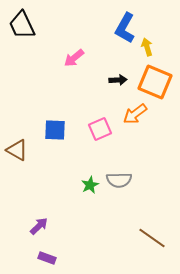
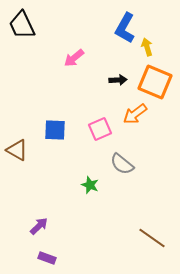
gray semicircle: moved 3 px right, 16 px up; rotated 40 degrees clockwise
green star: rotated 24 degrees counterclockwise
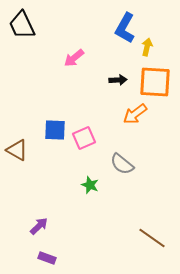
yellow arrow: rotated 30 degrees clockwise
orange square: rotated 20 degrees counterclockwise
pink square: moved 16 px left, 9 px down
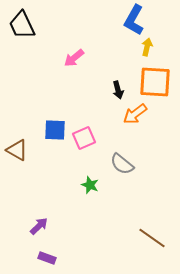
blue L-shape: moved 9 px right, 8 px up
black arrow: moved 10 px down; rotated 78 degrees clockwise
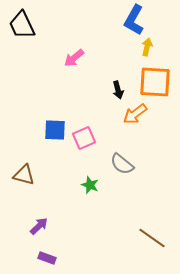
brown triangle: moved 7 px right, 25 px down; rotated 15 degrees counterclockwise
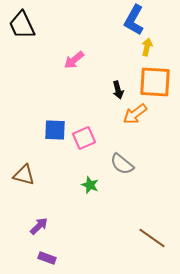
pink arrow: moved 2 px down
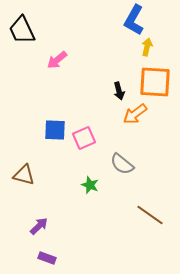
black trapezoid: moved 5 px down
pink arrow: moved 17 px left
black arrow: moved 1 px right, 1 px down
brown line: moved 2 px left, 23 px up
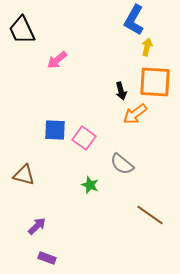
black arrow: moved 2 px right
pink square: rotated 30 degrees counterclockwise
purple arrow: moved 2 px left
